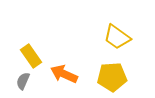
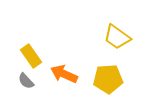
yellow pentagon: moved 4 px left, 2 px down
gray semicircle: moved 3 px right; rotated 66 degrees counterclockwise
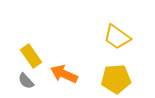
yellow pentagon: moved 8 px right
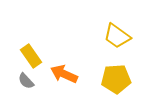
yellow trapezoid: moved 1 px up
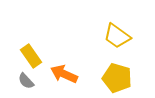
yellow pentagon: moved 1 px right, 1 px up; rotated 20 degrees clockwise
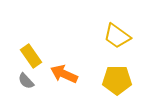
yellow pentagon: moved 2 px down; rotated 16 degrees counterclockwise
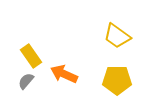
gray semicircle: rotated 84 degrees clockwise
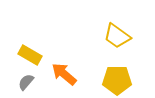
yellow rectangle: moved 1 px left, 1 px up; rotated 25 degrees counterclockwise
orange arrow: rotated 16 degrees clockwise
gray semicircle: moved 1 px down
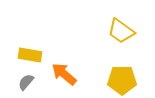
yellow trapezoid: moved 4 px right, 5 px up
yellow rectangle: rotated 20 degrees counterclockwise
yellow pentagon: moved 5 px right
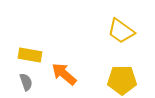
gray semicircle: rotated 120 degrees clockwise
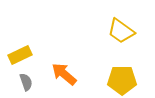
yellow rectangle: moved 10 px left; rotated 35 degrees counterclockwise
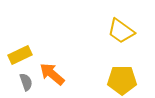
orange arrow: moved 12 px left
